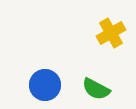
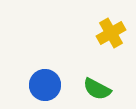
green semicircle: moved 1 px right
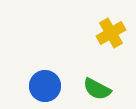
blue circle: moved 1 px down
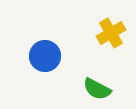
blue circle: moved 30 px up
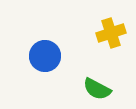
yellow cross: rotated 12 degrees clockwise
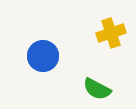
blue circle: moved 2 px left
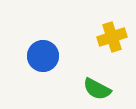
yellow cross: moved 1 px right, 4 px down
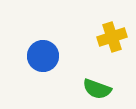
green semicircle: rotated 8 degrees counterclockwise
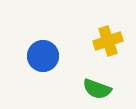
yellow cross: moved 4 px left, 4 px down
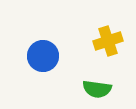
green semicircle: rotated 12 degrees counterclockwise
